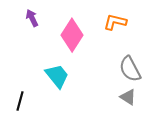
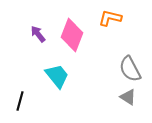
purple arrow: moved 6 px right, 16 px down; rotated 12 degrees counterclockwise
orange L-shape: moved 5 px left, 4 px up
pink diamond: rotated 12 degrees counterclockwise
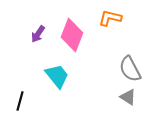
purple arrow: rotated 108 degrees counterclockwise
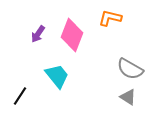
gray semicircle: rotated 32 degrees counterclockwise
black line: moved 5 px up; rotated 18 degrees clockwise
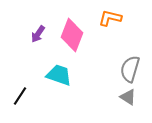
gray semicircle: rotated 76 degrees clockwise
cyan trapezoid: moved 2 px right, 1 px up; rotated 32 degrees counterclockwise
